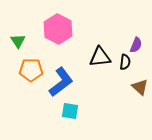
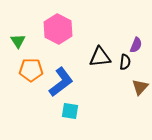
brown triangle: rotated 30 degrees clockwise
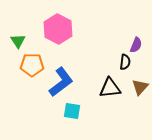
black triangle: moved 10 px right, 31 px down
orange pentagon: moved 1 px right, 5 px up
cyan square: moved 2 px right
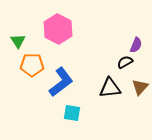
black semicircle: rotated 126 degrees counterclockwise
cyan square: moved 2 px down
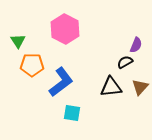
pink hexagon: moved 7 px right
black triangle: moved 1 px right, 1 px up
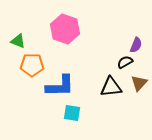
pink hexagon: rotated 8 degrees counterclockwise
green triangle: rotated 35 degrees counterclockwise
blue L-shape: moved 1 px left, 4 px down; rotated 36 degrees clockwise
brown triangle: moved 1 px left, 4 px up
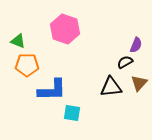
orange pentagon: moved 5 px left
blue L-shape: moved 8 px left, 4 px down
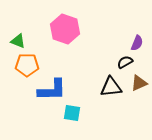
purple semicircle: moved 1 px right, 2 px up
brown triangle: rotated 24 degrees clockwise
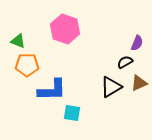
black triangle: rotated 25 degrees counterclockwise
